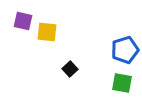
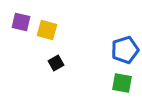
purple square: moved 2 px left, 1 px down
yellow square: moved 2 px up; rotated 10 degrees clockwise
black square: moved 14 px left, 6 px up; rotated 14 degrees clockwise
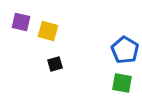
yellow square: moved 1 px right, 1 px down
blue pentagon: rotated 24 degrees counterclockwise
black square: moved 1 px left, 1 px down; rotated 14 degrees clockwise
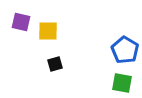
yellow square: rotated 15 degrees counterclockwise
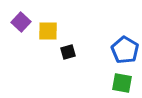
purple square: rotated 30 degrees clockwise
black square: moved 13 px right, 12 px up
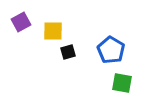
purple square: rotated 18 degrees clockwise
yellow square: moved 5 px right
blue pentagon: moved 14 px left
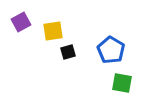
yellow square: rotated 10 degrees counterclockwise
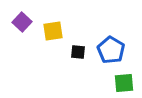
purple square: moved 1 px right; rotated 18 degrees counterclockwise
black square: moved 10 px right; rotated 21 degrees clockwise
green square: moved 2 px right; rotated 15 degrees counterclockwise
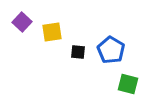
yellow square: moved 1 px left, 1 px down
green square: moved 4 px right, 1 px down; rotated 20 degrees clockwise
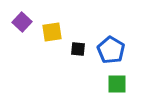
black square: moved 3 px up
green square: moved 11 px left; rotated 15 degrees counterclockwise
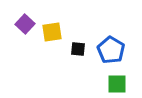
purple square: moved 3 px right, 2 px down
